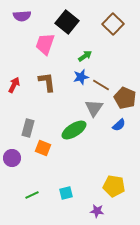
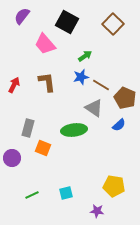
purple semicircle: rotated 132 degrees clockwise
black square: rotated 10 degrees counterclockwise
pink trapezoid: rotated 60 degrees counterclockwise
gray triangle: rotated 30 degrees counterclockwise
green ellipse: rotated 25 degrees clockwise
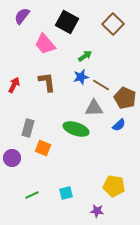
gray triangle: rotated 36 degrees counterclockwise
green ellipse: moved 2 px right, 1 px up; rotated 25 degrees clockwise
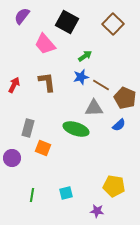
green line: rotated 56 degrees counterclockwise
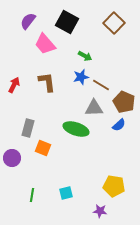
purple semicircle: moved 6 px right, 5 px down
brown square: moved 1 px right, 1 px up
green arrow: rotated 64 degrees clockwise
brown pentagon: moved 1 px left, 4 px down
purple star: moved 3 px right
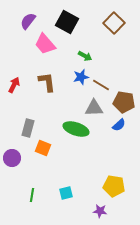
brown pentagon: rotated 15 degrees counterclockwise
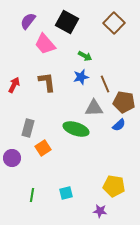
brown line: moved 4 px right, 1 px up; rotated 36 degrees clockwise
orange square: rotated 35 degrees clockwise
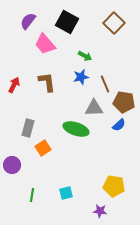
purple circle: moved 7 px down
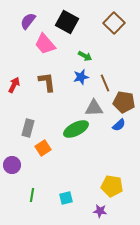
brown line: moved 1 px up
green ellipse: rotated 45 degrees counterclockwise
yellow pentagon: moved 2 px left
cyan square: moved 5 px down
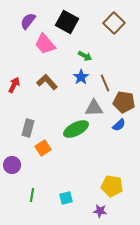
blue star: rotated 21 degrees counterclockwise
brown L-shape: rotated 35 degrees counterclockwise
